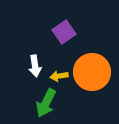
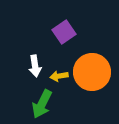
green arrow: moved 4 px left, 1 px down
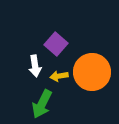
purple square: moved 8 px left, 12 px down; rotated 15 degrees counterclockwise
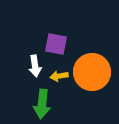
purple square: rotated 30 degrees counterclockwise
green arrow: rotated 20 degrees counterclockwise
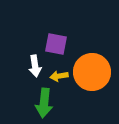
green arrow: moved 2 px right, 1 px up
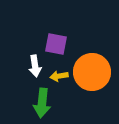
green arrow: moved 2 px left
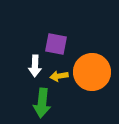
white arrow: rotated 10 degrees clockwise
